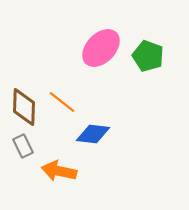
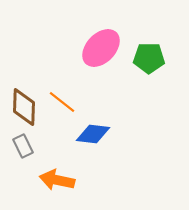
green pentagon: moved 1 px right, 2 px down; rotated 20 degrees counterclockwise
orange arrow: moved 2 px left, 9 px down
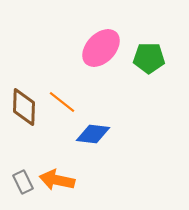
gray rectangle: moved 36 px down
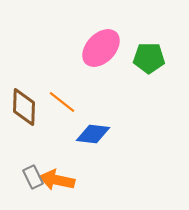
gray rectangle: moved 10 px right, 5 px up
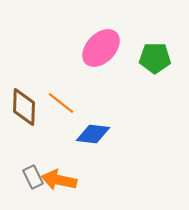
green pentagon: moved 6 px right
orange line: moved 1 px left, 1 px down
orange arrow: moved 2 px right
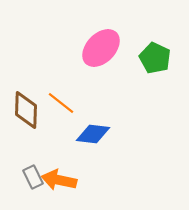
green pentagon: rotated 24 degrees clockwise
brown diamond: moved 2 px right, 3 px down
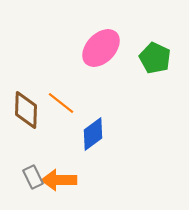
blue diamond: rotated 44 degrees counterclockwise
orange arrow: rotated 12 degrees counterclockwise
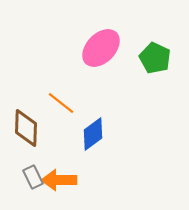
brown diamond: moved 18 px down
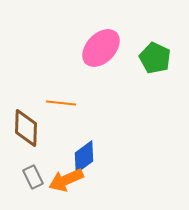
orange line: rotated 32 degrees counterclockwise
blue diamond: moved 9 px left, 23 px down
orange arrow: moved 7 px right; rotated 24 degrees counterclockwise
